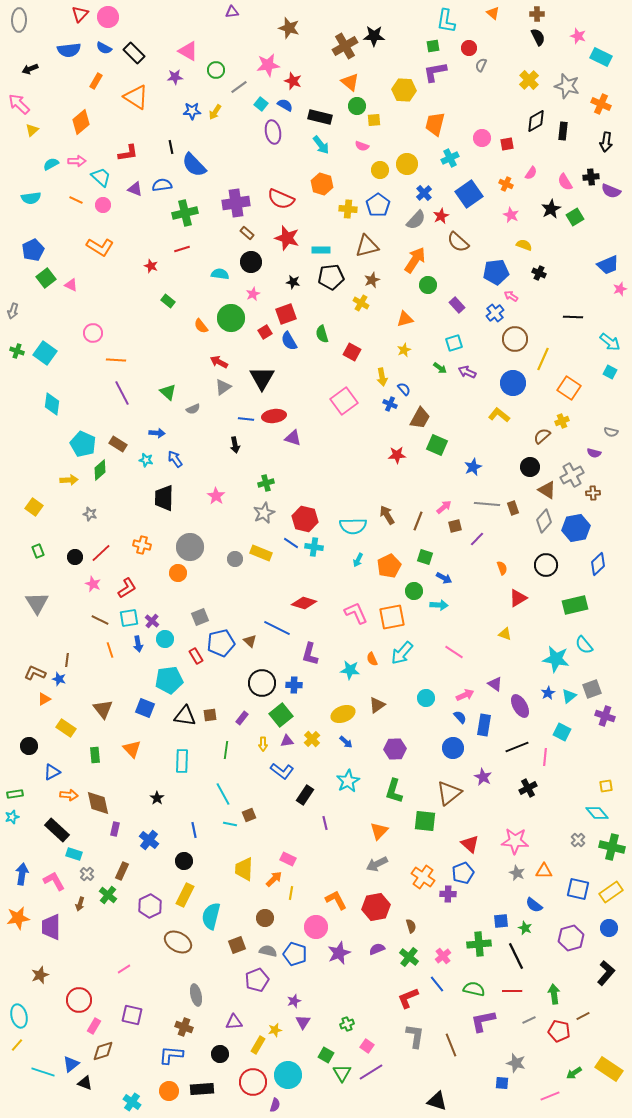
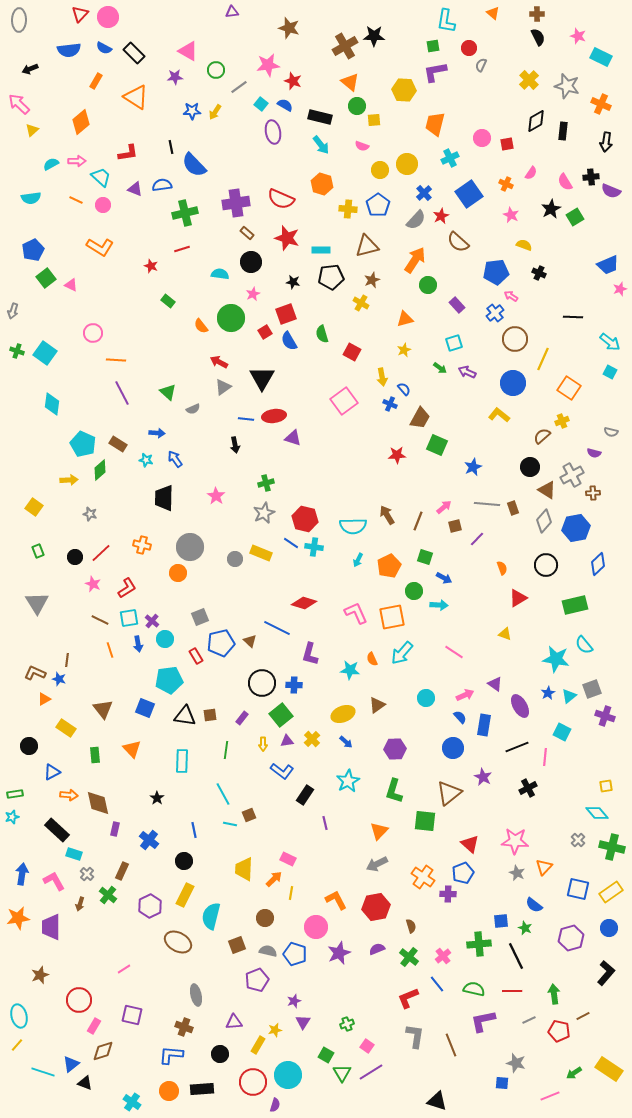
orange triangle at (544, 871): moved 4 px up; rotated 48 degrees counterclockwise
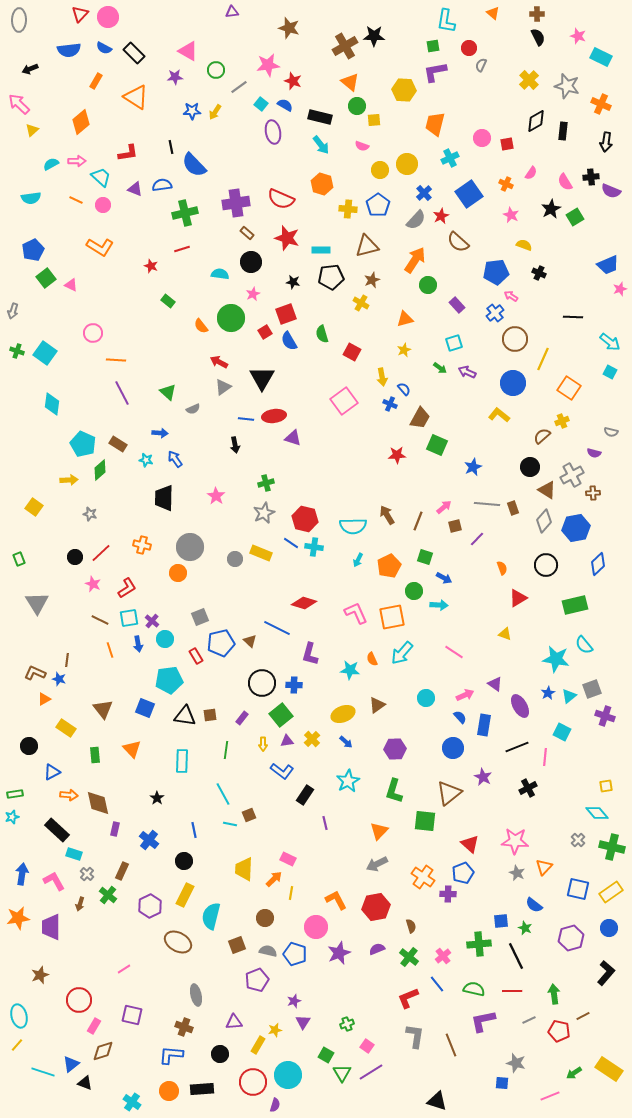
blue arrow at (157, 433): moved 3 px right
green rectangle at (38, 551): moved 19 px left, 8 px down
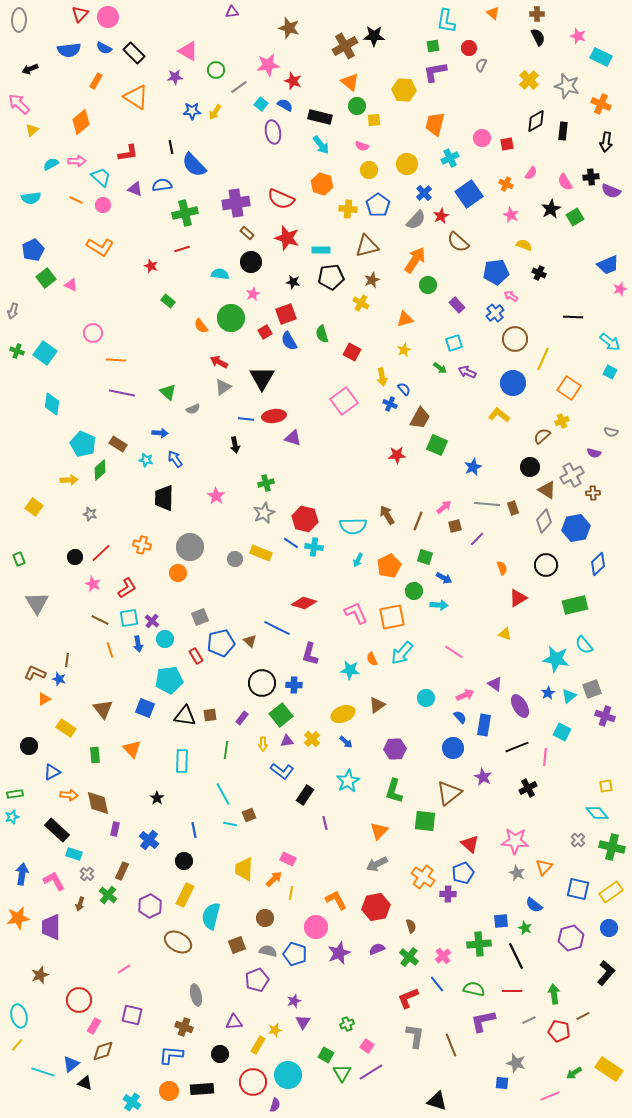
yellow circle at (380, 170): moved 11 px left
purple line at (122, 393): rotated 50 degrees counterclockwise
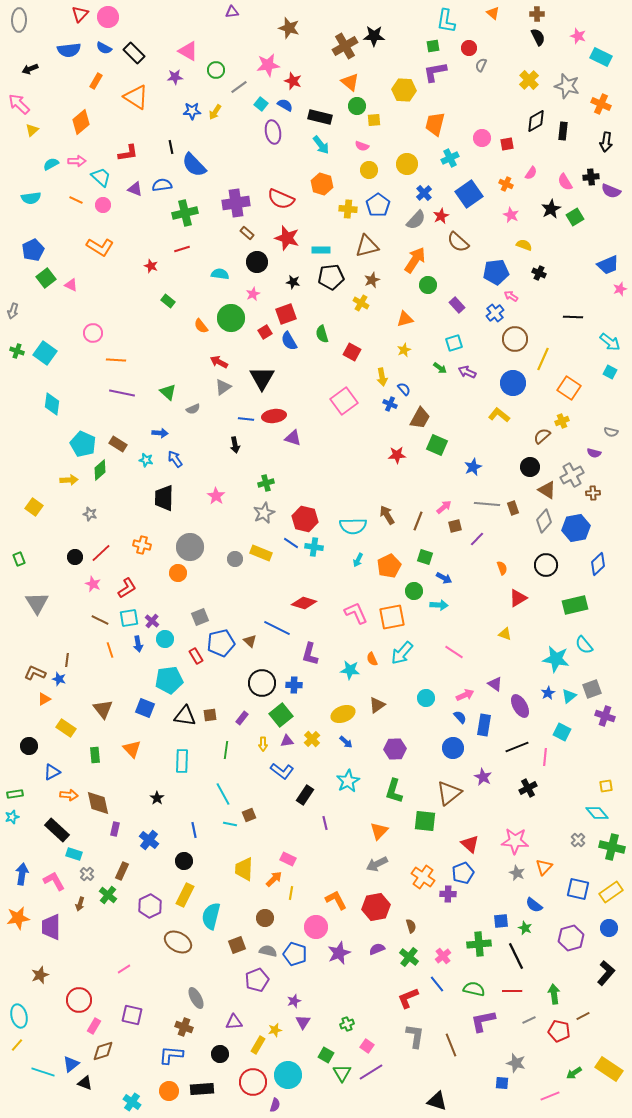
black circle at (251, 262): moved 6 px right
gray ellipse at (196, 995): moved 3 px down; rotated 15 degrees counterclockwise
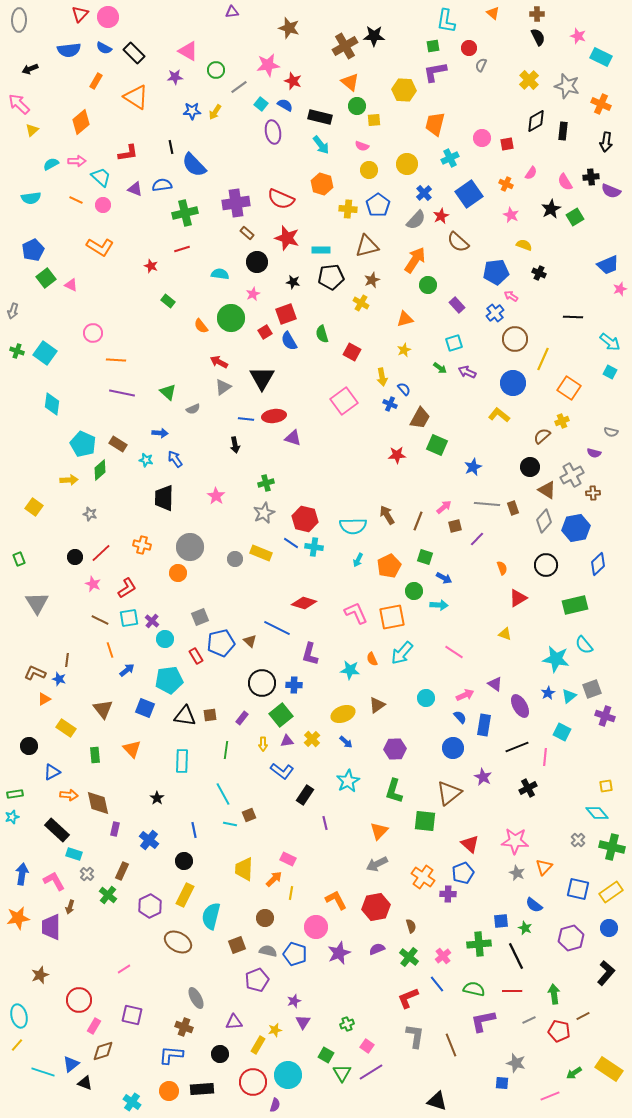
blue arrow at (138, 644): moved 11 px left, 26 px down; rotated 119 degrees counterclockwise
brown arrow at (80, 904): moved 10 px left, 3 px down
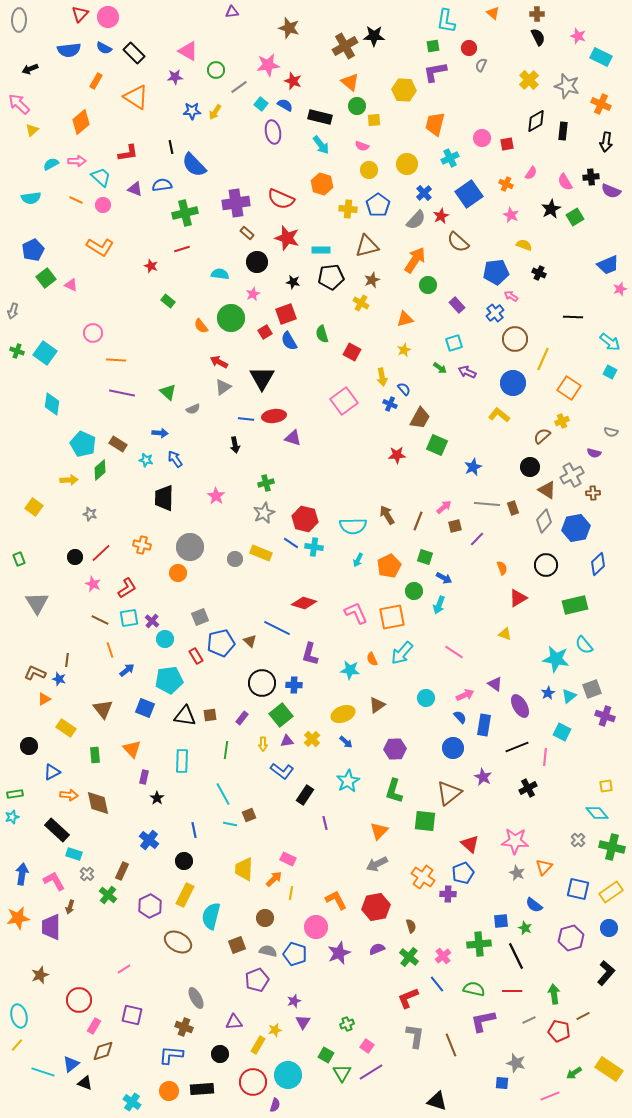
cyan arrow at (439, 605): rotated 108 degrees clockwise
purple rectangle at (115, 829): moved 29 px right, 52 px up
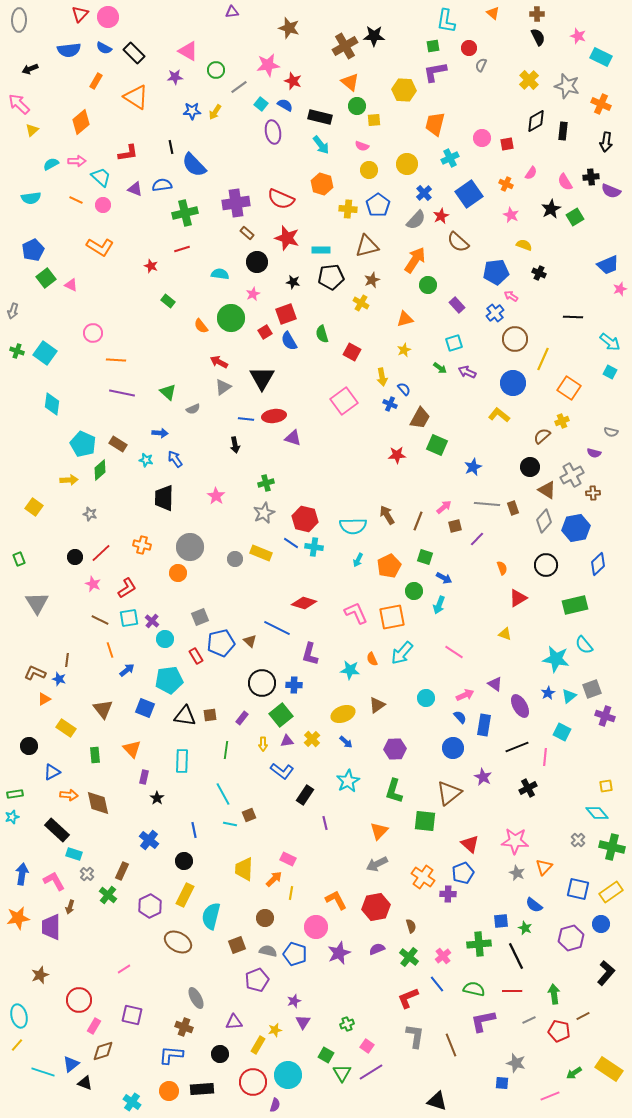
blue circle at (609, 928): moved 8 px left, 4 px up
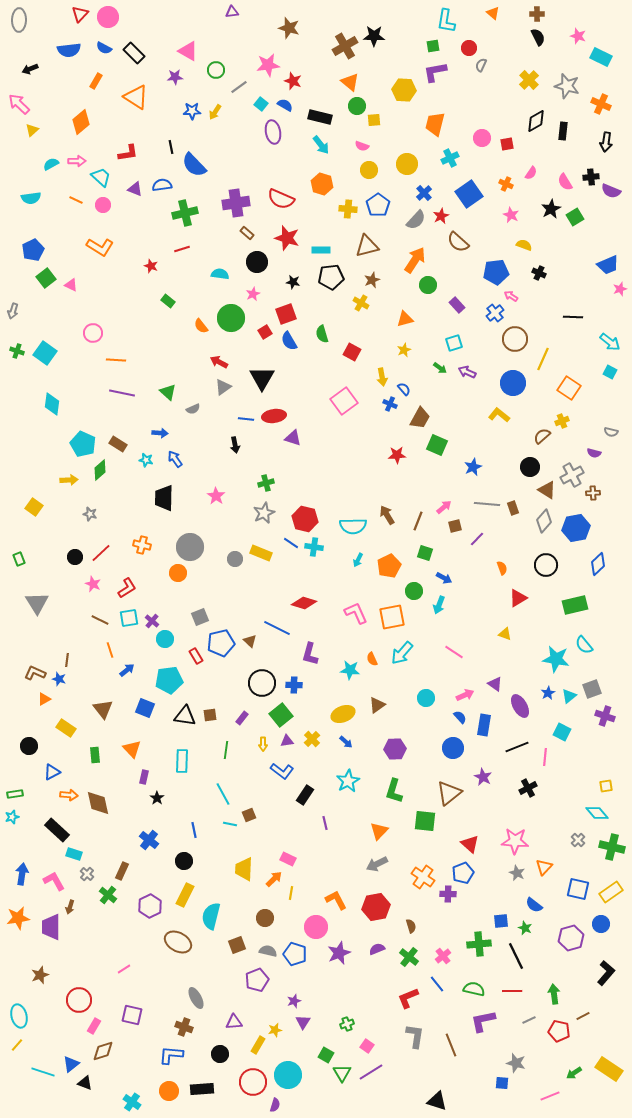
green square at (425, 557): moved 4 px up
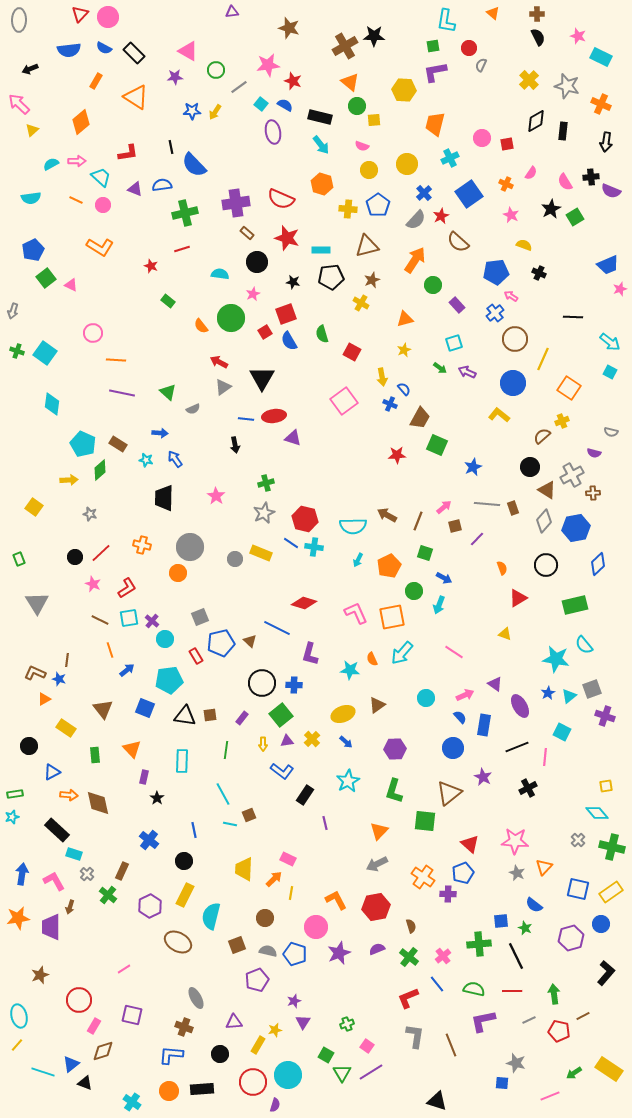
green circle at (428, 285): moved 5 px right
brown arrow at (387, 515): rotated 30 degrees counterclockwise
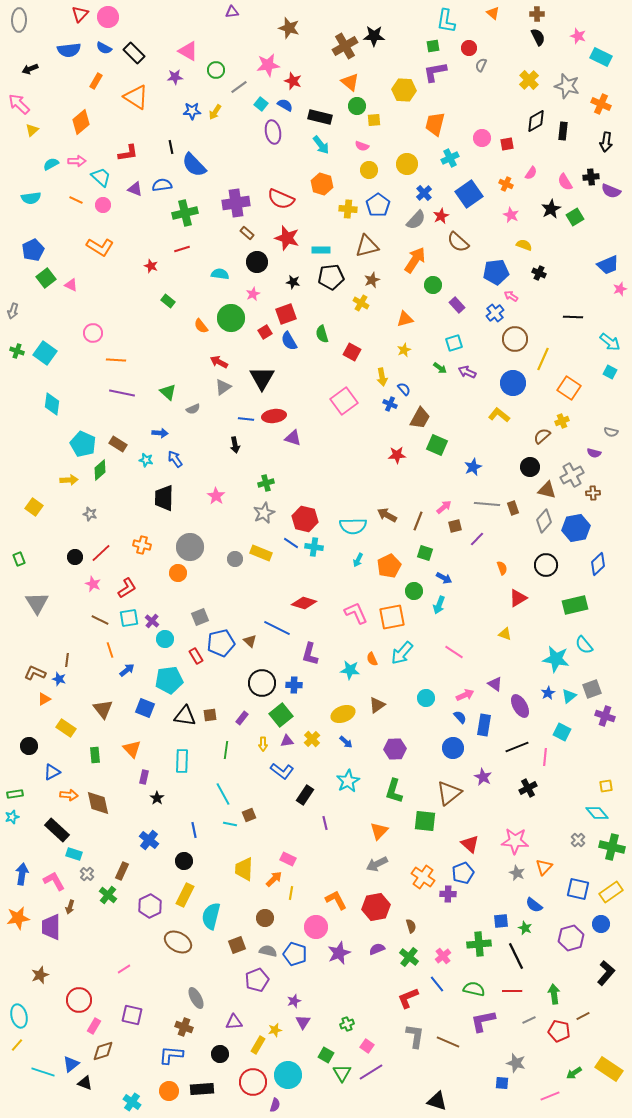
brown triangle at (547, 490): rotated 18 degrees counterclockwise
brown line at (451, 1045): moved 3 px left, 3 px up; rotated 45 degrees counterclockwise
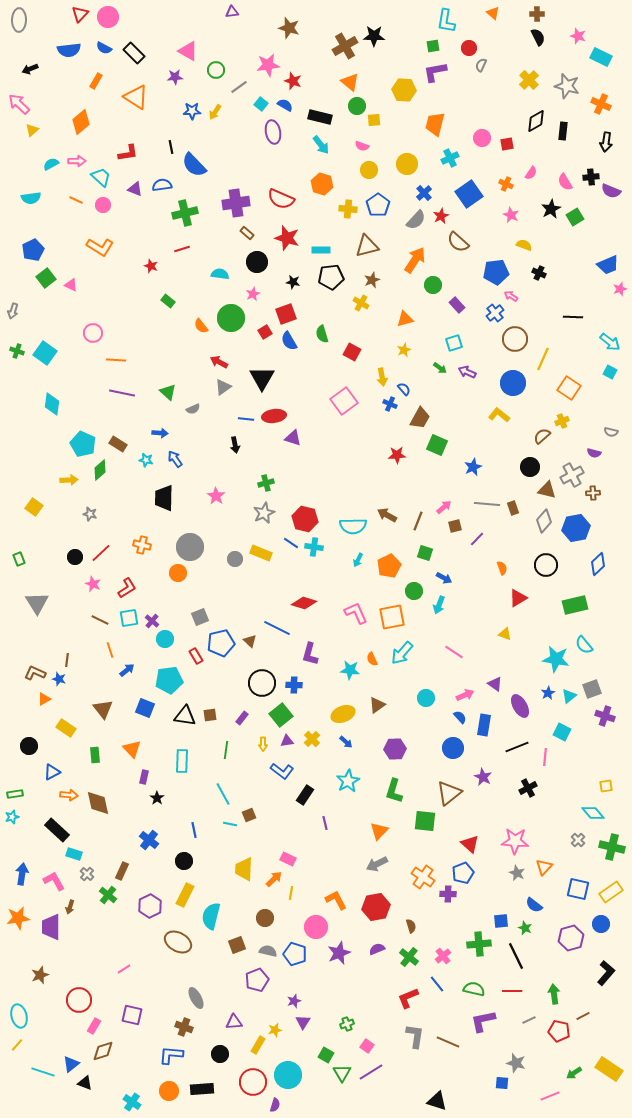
cyan diamond at (597, 813): moved 4 px left
